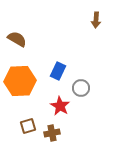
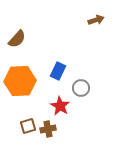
brown arrow: rotated 112 degrees counterclockwise
brown semicircle: rotated 102 degrees clockwise
brown cross: moved 4 px left, 4 px up
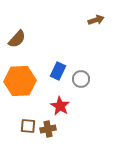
gray circle: moved 9 px up
brown square: rotated 21 degrees clockwise
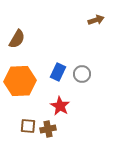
brown semicircle: rotated 12 degrees counterclockwise
blue rectangle: moved 1 px down
gray circle: moved 1 px right, 5 px up
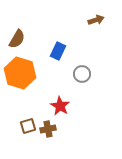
blue rectangle: moved 21 px up
orange hexagon: moved 8 px up; rotated 20 degrees clockwise
brown square: rotated 21 degrees counterclockwise
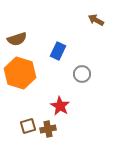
brown arrow: rotated 133 degrees counterclockwise
brown semicircle: rotated 42 degrees clockwise
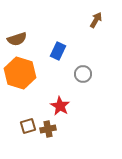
brown arrow: rotated 91 degrees clockwise
gray circle: moved 1 px right
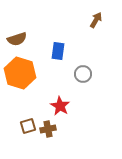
blue rectangle: rotated 18 degrees counterclockwise
